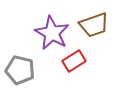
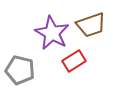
brown trapezoid: moved 3 px left
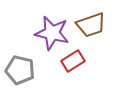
purple star: rotated 16 degrees counterclockwise
red rectangle: moved 1 px left
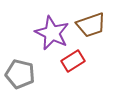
purple star: rotated 12 degrees clockwise
gray pentagon: moved 4 px down
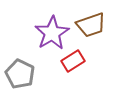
purple star: rotated 16 degrees clockwise
gray pentagon: rotated 12 degrees clockwise
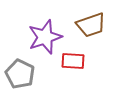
purple star: moved 7 px left, 4 px down; rotated 12 degrees clockwise
red rectangle: rotated 35 degrees clockwise
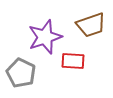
gray pentagon: moved 1 px right, 1 px up
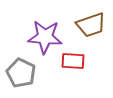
purple star: rotated 24 degrees clockwise
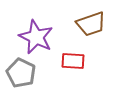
brown trapezoid: moved 1 px up
purple star: moved 9 px left; rotated 20 degrees clockwise
